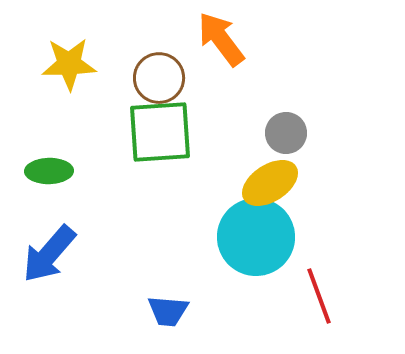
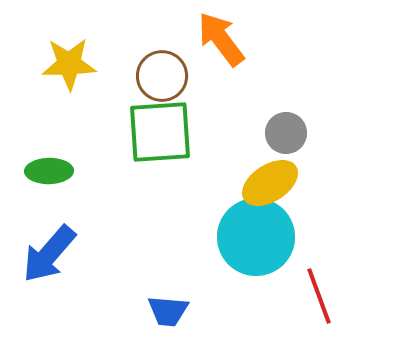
brown circle: moved 3 px right, 2 px up
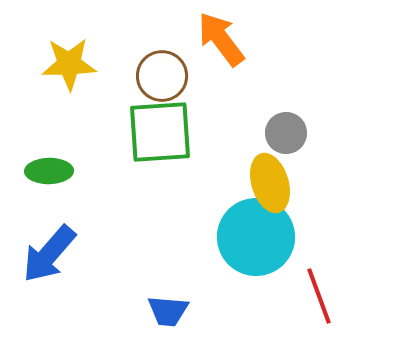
yellow ellipse: rotated 74 degrees counterclockwise
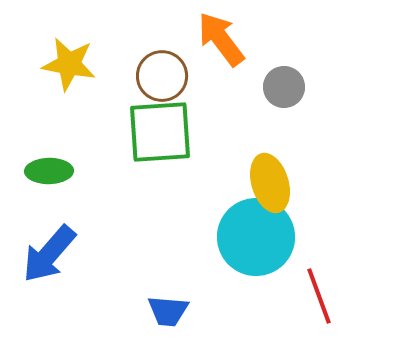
yellow star: rotated 12 degrees clockwise
gray circle: moved 2 px left, 46 px up
